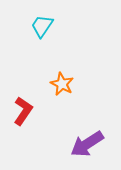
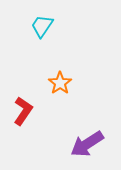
orange star: moved 2 px left, 1 px up; rotated 10 degrees clockwise
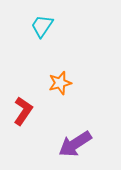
orange star: rotated 20 degrees clockwise
purple arrow: moved 12 px left
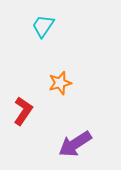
cyan trapezoid: moved 1 px right
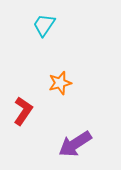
cyan trapezoid: moved 1 px right, 1 px up
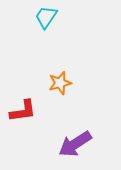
cyan trapezoid: moved 2 px right, 8 px up
red L-shape: rotated 48 degrees clockwise
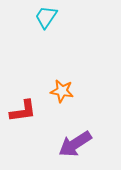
orange star: moved 2 px right, 8 px down; rotated 25 degrees clockwise
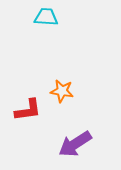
cyan trapezoid: rotated 60 degrees clockwise
red L-shape: moved 5 px right, 1 px up
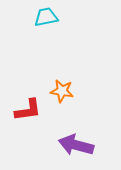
cyan trapezoid: rotated 15 degrees counterclockwise
purple arrow: moved 1 px right, 1 px down; rotated 48 degrees clockwise
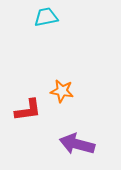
purple arrow: moved 1 px right, 1 px up
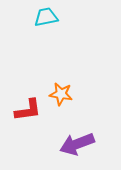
orange star: moved 1 px left, 3 px down
purple arrow: rotated 36 degrees counterclockwise
